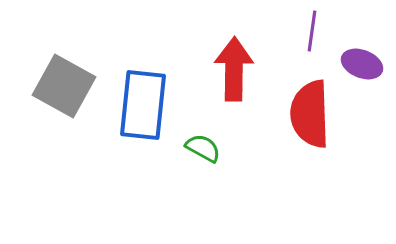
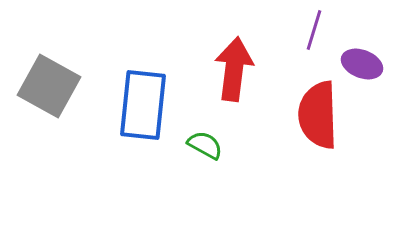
purple line: moved 2 px right, 1 px up; rotated 9 degrees clockwise
red arrow: rotated 6 degrees clockwise
gray square: moved 15 px left
red semicircle: moved 8 px right, 1 px down
green semicircle: moved 2 px right, 3 px up
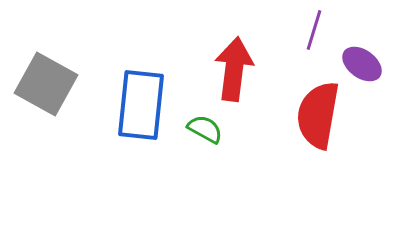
purple ellipse: rotated 15 degrees clockwise
gray square: moved 3 px left, 2 px up
blue rectangle: moved 2 px left
red semicircle: rotated 12 degrees clockwise
green semicircle: moved 16 px up
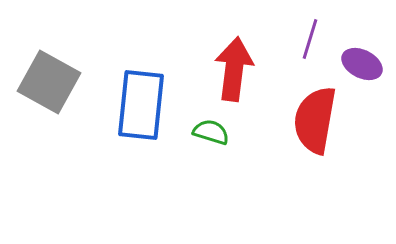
purple line: moved 4 px left, 9 px down
purple ellipse: rotated 9 degrees counterclockwise
gray square: moved 3 px right, 2 px up
red semicircle: moved 3 px left, 5 px down
green semicircle: moved 6 px right, 3 px down; rotated 12 degrees counterclockwise
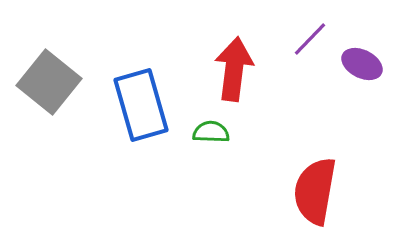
purple line: rotated 27 degrees clockwise
gray square: rotated 10 degrees clockwise
blue rectangle: rotated 22 degrees counterclockwise
red semicircle: moved 71 px down
green semicircle: rotated 15 degrees counterclockwise
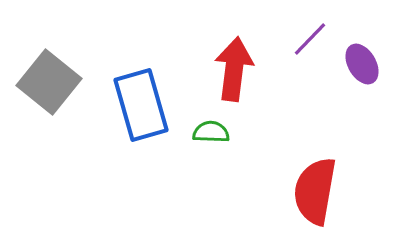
purple ellipse: rotated 33 degrees clockwise
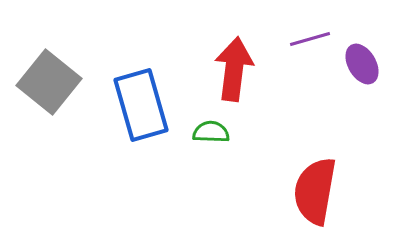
purple line: rotated 30 degrees clockwise
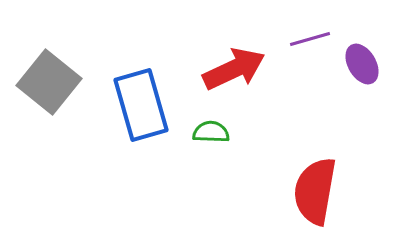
red arrow: rotated 58 degrees clockwise
